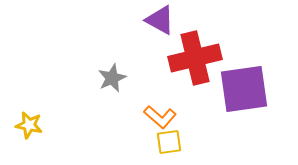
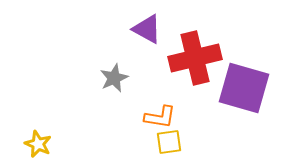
purple triangle: moved 13 px left, 9 px down
gray star: moved 2 px right
purple square: moved 1 px up; rotated 24 degrees clockwise
orange L-shape: rotated 32 degrees counterclockwise
yellow star: moved 9 px right, 19 px down; rotated 12 degrees clockwise
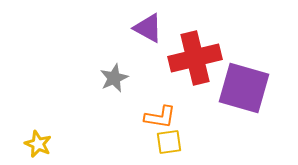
purple triangle: moved 1 px right, 1 px up
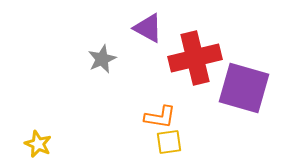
gray star: moved 12 px left, 19 px up
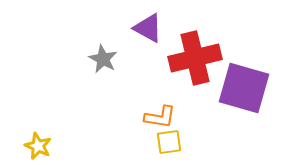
gray star: moved 1 px right; rotated 20 degrees counterclockwise
yellow star: moved 2 px down
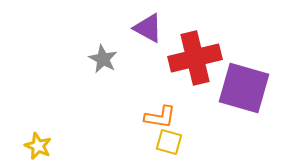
yellow square: rotated 24 degrees clockwise
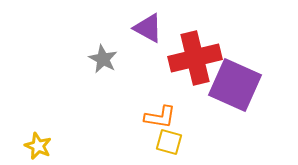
purple square: moved 9 px left, 3 px up; rotated 8 degrees clockwise
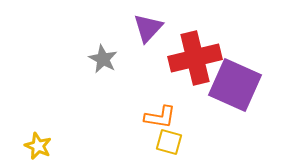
purple triangle: rotated 44 degrees clockwise
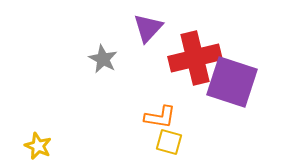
purple square: moved 3 px left, 3 px up; rotated 6 degrees counterclockwise
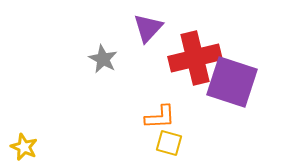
orange L-shape: rotated 12 degrees counterclockwise
yellow square: moved 1 px down
yellow star: moved 14 px left, 1 px down
